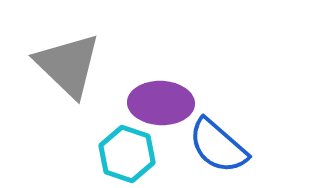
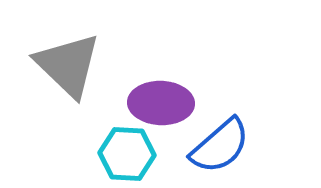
blue semicircle: moved 2 px right; rotated 82 degrees counterclockwise
cyan hexagon: rotated 16 degrees counterclockwise
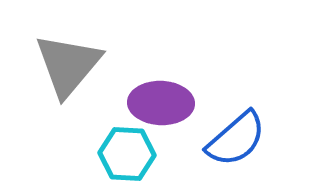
gray triangle: rotated 26 degrees clockwise
blue semicircle: moved 16 px right, 7 px up
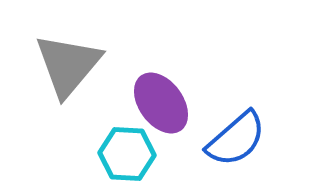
purple ellipse: rotated 52 degrees clockwise
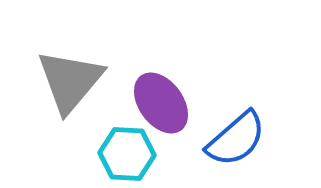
gray triangle: moved 2 px right, 16 px down
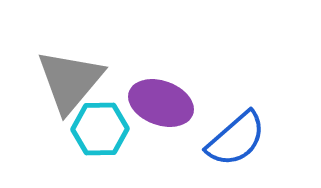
purple ellipse: rotated 34 degrees counterclockwise
cyan hexagon: moved 27 px left, 25 px up; rotated 4 degrees counterclockwise
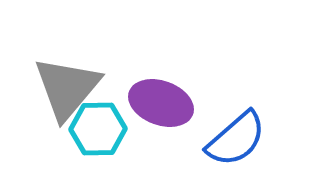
gray triangle: moved 3 px left, 7 px down
cyan hexagon: moved 2 px left
